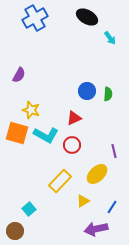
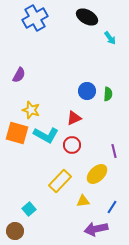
yellow triangle: rotated 24 degrees clockwise
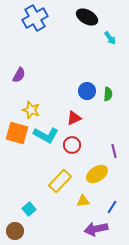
yellow ellipse: rotated 10 degrees clockwise
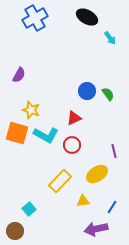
green semicircle: rotated 40 degrees counterclockwise
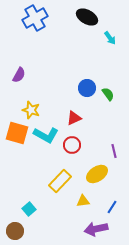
blue circle: moved 3 px up
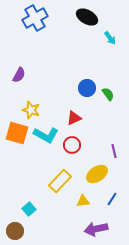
blue line: moved 8 px up
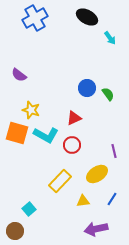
purple semicircle: rotated 98 degrees clockwise
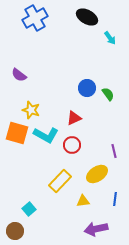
blue line: moved 3 px right; rotated 24 degrees counterclockwise
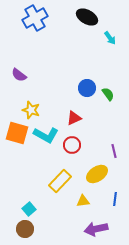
brown circle: moved 10 px right, 2 px up
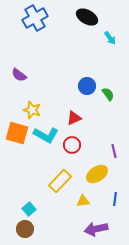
blue circle: moved 2 px up
yellow star: moved 1 px right
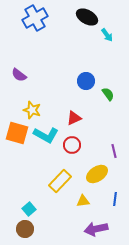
cyan arrow: moved 3 px left, 3 px up
blue circle: moved 1 px left, 5 px up
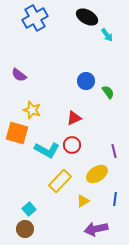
green semicircle: moved 2 px up
cyan L-shape: moved 1 px right, 15 px down
yellow triangle: rotated 24 degrees counterclockwise
